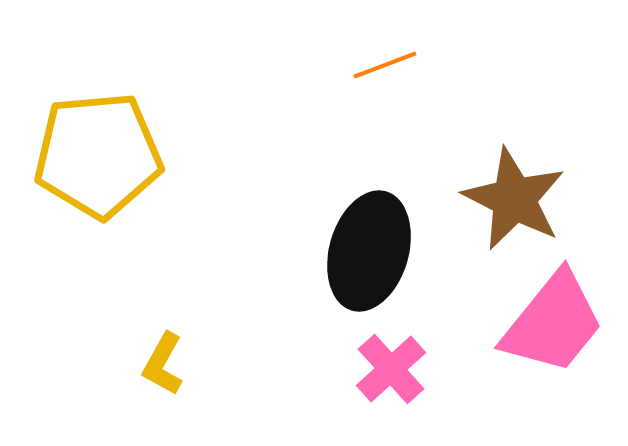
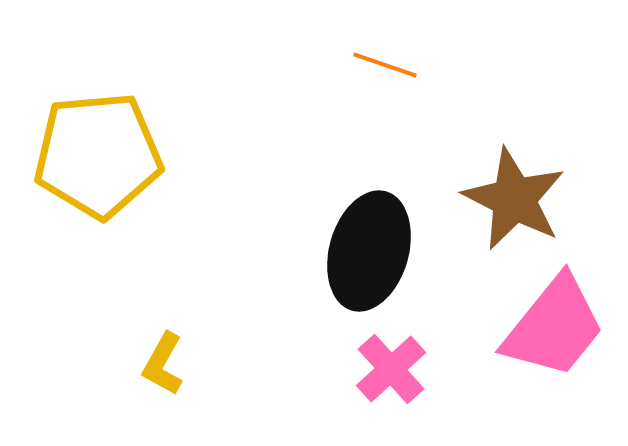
orange line: rotated 40 degrees clockwise
pink trapezoid: moved 1 px right, 4 px down
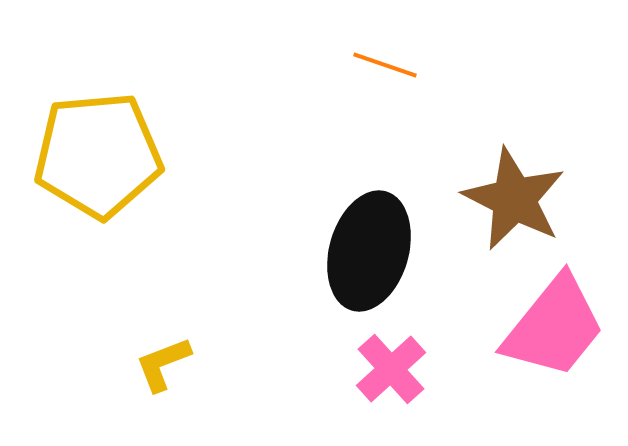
yellow L-shape: rotated 40 degrees clockwise
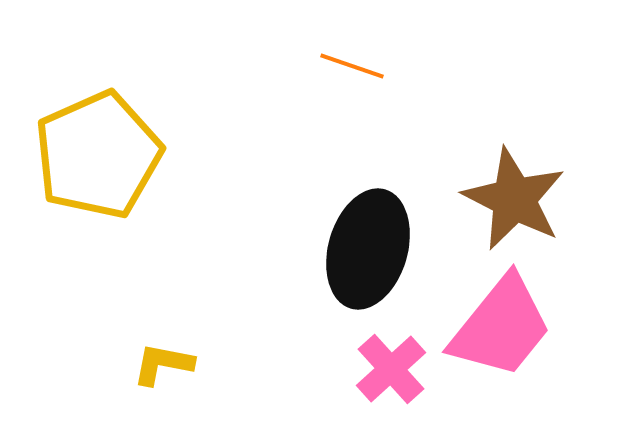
orange line: moved 33 px left, 1 px down
yellow pentagon: rotated 19 degrees counterclockwise
black ellipse: moved 1 px left, 2 px up
pink trapezoid: moved 53 px left
yellow L-shape: rotated 32 degrees clockwise
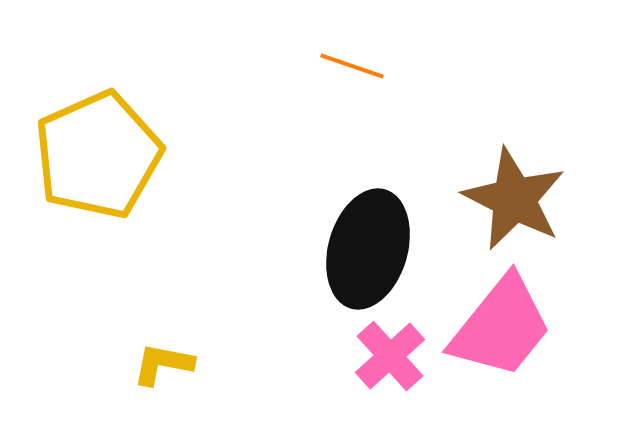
pink cross: moved 1 px left, 13 px up
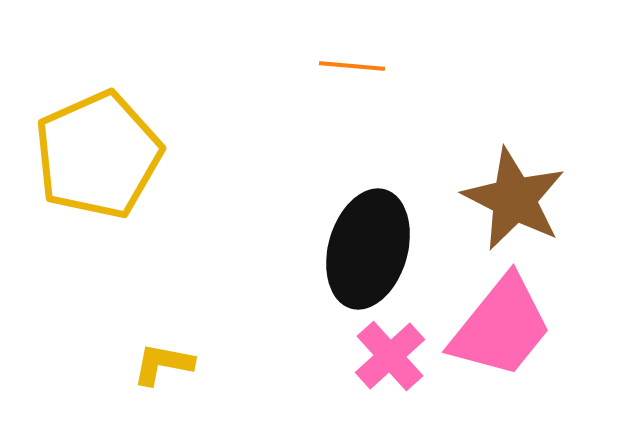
orange line: rotated 14 degrees counterclockwise
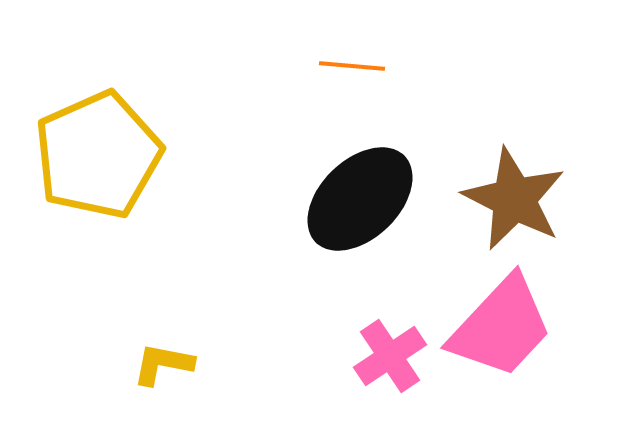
black ellipse: moved 8 px left, 50 px up; rotated 30 degrees clockwise
pink trapezoid: rotated 4 degrees clockwise
pink cross: rotated 8 degrees clockwise
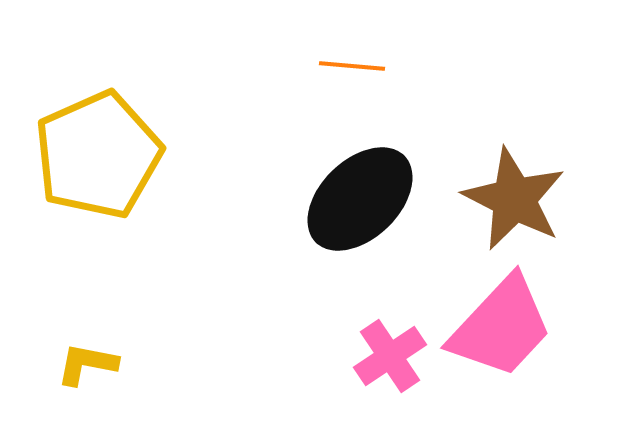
yellow L-shape: moved 76 px left
